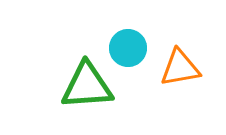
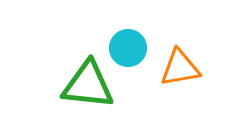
green triangle: moved 1 px right, 1 px up; rotated 10 degrees clockwise
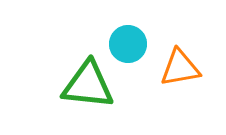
cyan circle: moved 4 px up
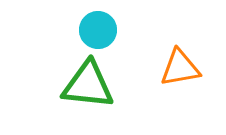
cyan circle: moved 30 px left, 14 px up
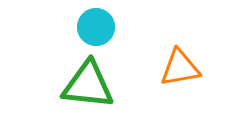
cyan circle: moved 2 px left, 3 px up
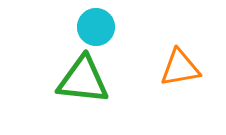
green triangle: moved 5 px left, 5 px up
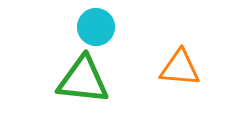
orange triangle: rotated 15 degrees clockwise
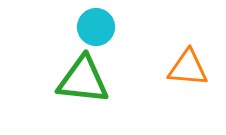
orange triangle: moved 8 px right
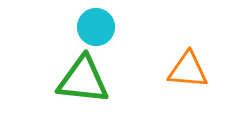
orange triangle: moved 2 px down
